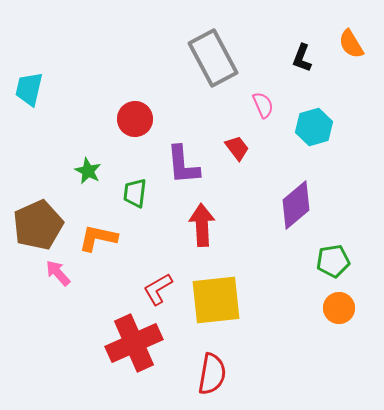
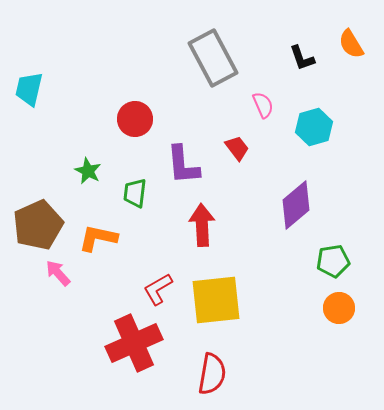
black L-shape: rotated 40 degrees counterclockwise
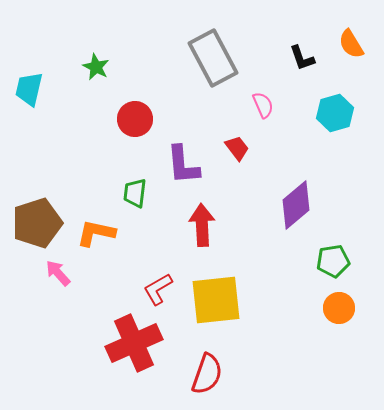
cyan hexagon: moved 21 px right, 14 px up
green star: moved 8 px right, 104 px up
brown pentagon: moved 1 px left, 2 px up; rotated 6 degrees clockwise
orange L-shape: moved 2 px left, 5 px up
red semicircle: moved 5 px left; rotated 9 degrees clockwise
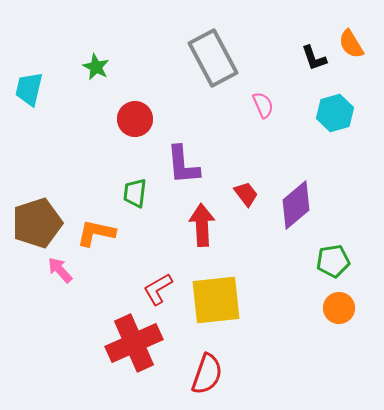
black L-shape: moved 12 px right
red trapezoid: moved 9 px right, 46 px down
pink arrow: moved 2 px right, 3 px up
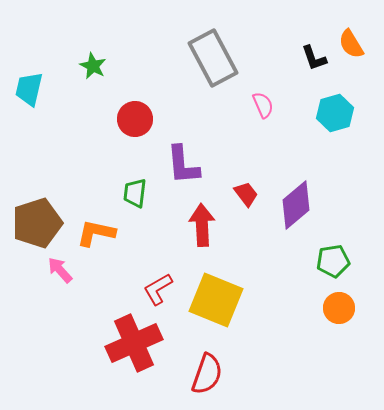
green star: moved 3 px left, 1 px up
yellow square: rotated 28 degrees clockwise
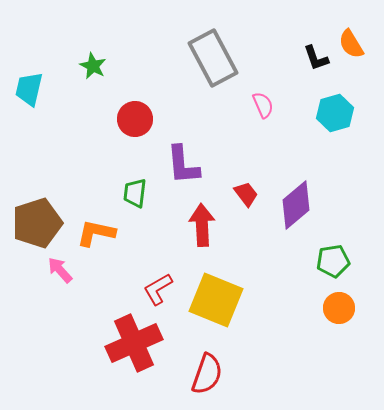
black L-shape: moved 2 px right
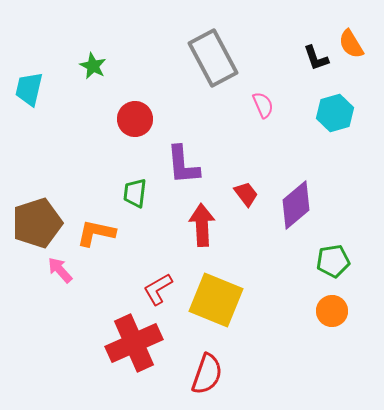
orange circle: moved 7 px left, 3 px down
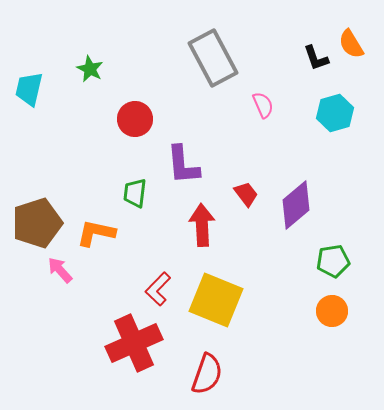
green star: moved 3 px left, 3 px down
red L-shape: rotated 16 degrees counterclockwise
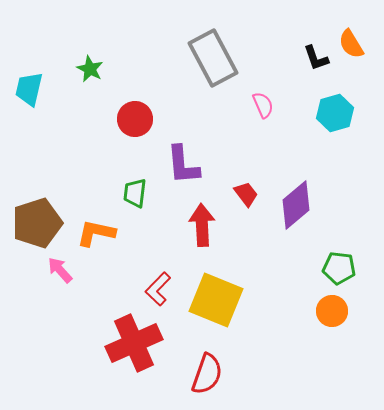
green pentagon: moved 6 px right, 7 px down; rotated 16 degrees clockwise
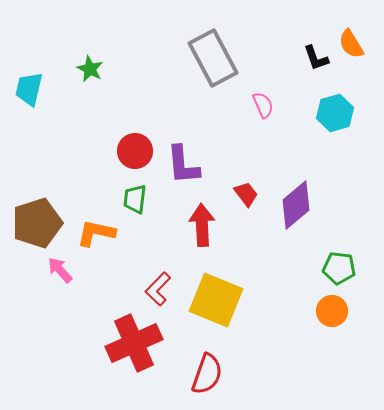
red circle: moved 32 px down
green trapezoid: moved 6 px down
